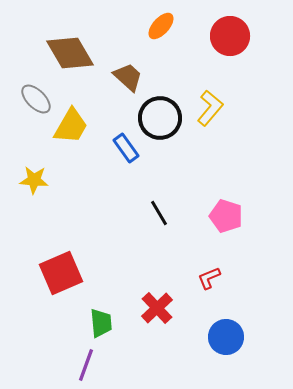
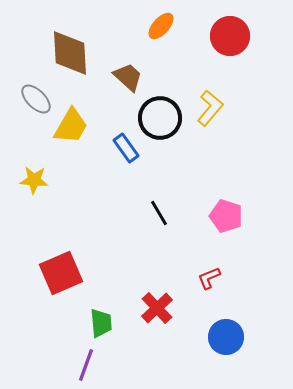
brown diamond: rotated 27 degrees clockwise
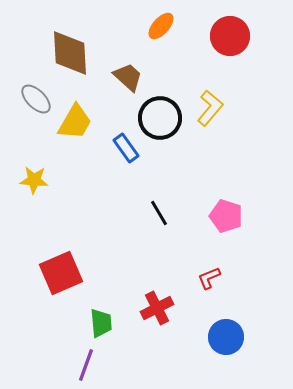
yellow trapezoid: moved 4 px right, 4 px up
red cross: rotated 16 degrees clockwise
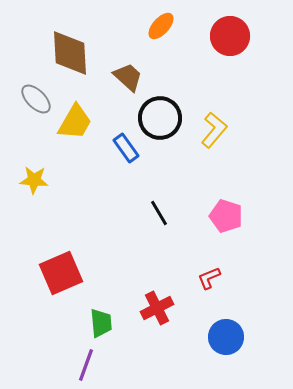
yellow L-shape: moved 4 px right, 22 px down
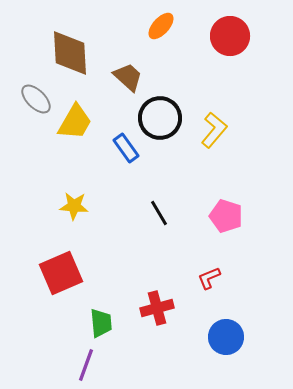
yellow star: moved 40 px right, 26 px down
red cross: rotated 12 degrees clockwise
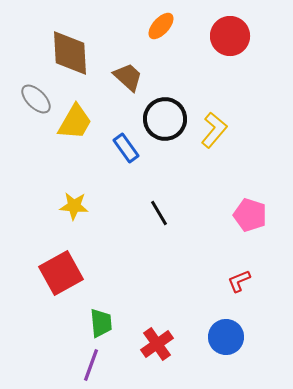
black circle: moved 5 px right, 1 px down
pink pentagon: moved 24 px right, 1 px up
red square: rotated 6 degrees counterclockwise
red L-shape: moved 30 px right, 3 px down
red cross: moved 36 px down; rotated 20 degrees counterclockwise
purple line: moved 5 px right
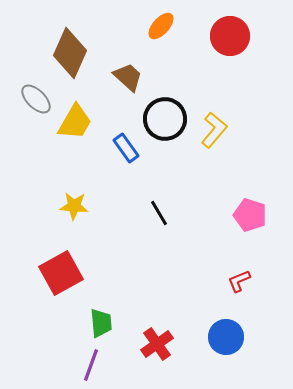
brown diamond: rotated 27 degrees clockwise
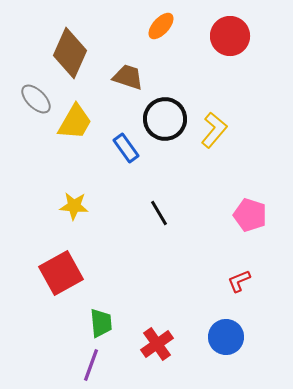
brown trapezoid: rotated 24 degrees counterclockwise
